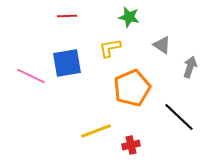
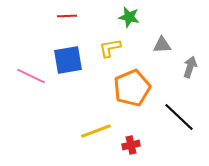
gray triangle: rotated 36 degrees counterclockwise
blue square: moved 1 px right, 3 px up
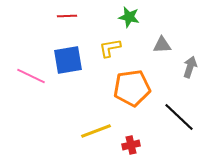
orange pentagon: rotated 15 degrees clockwise
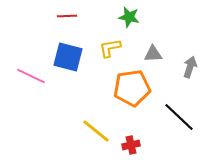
gray triangle: moved 9 px left, 9 px down
blue square: moved 3 px up; rotated 24 degrees clockwise
yellow line: rotated 60 degrees clockwise
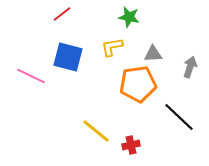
red line: moved 5 px left, 2 px up; rotated 36 degrees counterclockwise
yellow L-shape: moved 2 px right, 1 px up
orange pentagon: moved 6 px right, 4 px up
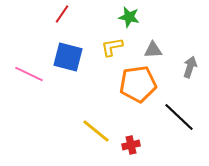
red line: rotated 18 degrees counterclockwise
gray triangle: moved 4 px up
pink line: moved 2 px left, 2 px up
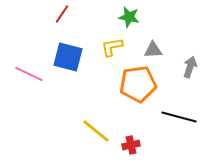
black line: rotated 28 degrees counterclockwise
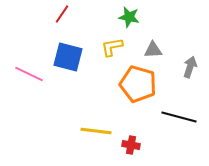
orange pentagon: rotated 24 degrees clockwise
yellow line: rotated 32 degrees counterclockwise
red cross: rotated 24 degrees clockwise
